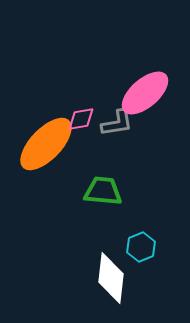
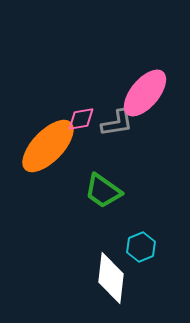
pink ellipse: rotated 9 degrees counterclockwise
orange ellipse: moved 2 px right, 2 px down
green trapezoid: rotated 150 degrees counterclockwise
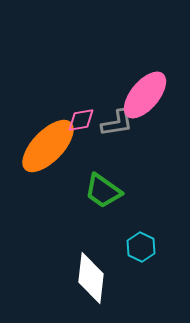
pink ellipse: moved 2 px down
pink diamond: moved 1 px down
cyan hexagon: rotated 12 degrees counterclockwise
white diamond: moved 20 px left
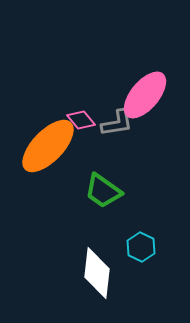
pink diamond: rotated 60 degrees clockwise
white diamond: moved 6 px right, 5 px up
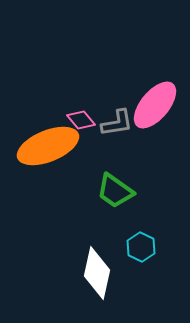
pink ellipse: moved 10 px right, 10 px down
orange ellipse: rotated 24 degrees clockwise
green trapezoid: moved 12 px right
white diamond: rotated 6 degrees clockwise
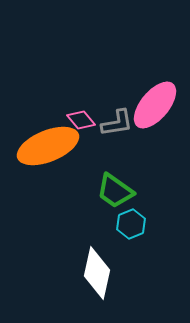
cyan hexagon: moved 10 px left, 23 px up; rotated 12 degrees clockwise
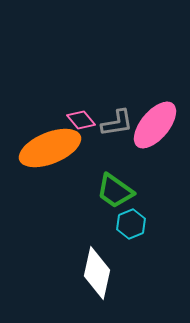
pink ellipse: moved 20 px down
orange ellipse: moved 2 px right, 2 px down
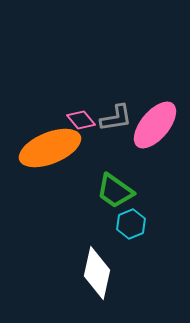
gray L-shape: moved 1 px left, 5 px up
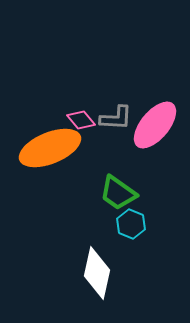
gray L-shape: rotated 12 degrees clockwise
green trapezoid: moved 3 px right, 2 px down
cyan hexagon: rotated 16 degrees counterclockwise
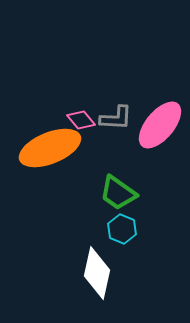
pink ellipse: moved 5 px right
cyan hexagon: moved 9 px left, 5 px down
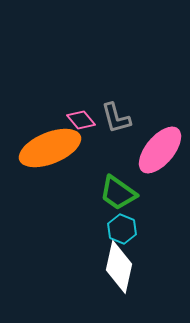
gray L-shape: rotated 72 degrees clockwise
pink ellipse: moved 25 px down
white diamond: moved 22 px right, 6 px up
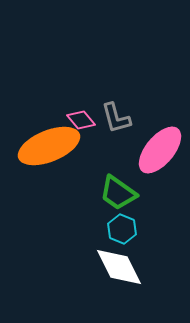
orange ellipse: moved 1 px left, 2 px up
white diamond: rotated 39 degrees counterclockwise
